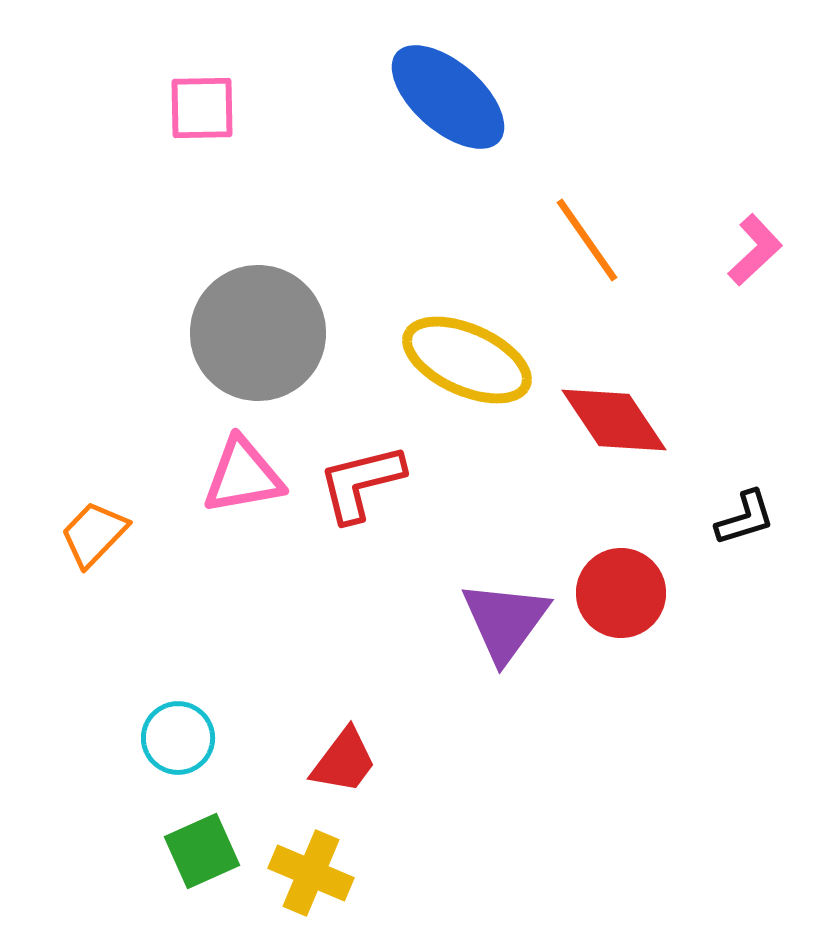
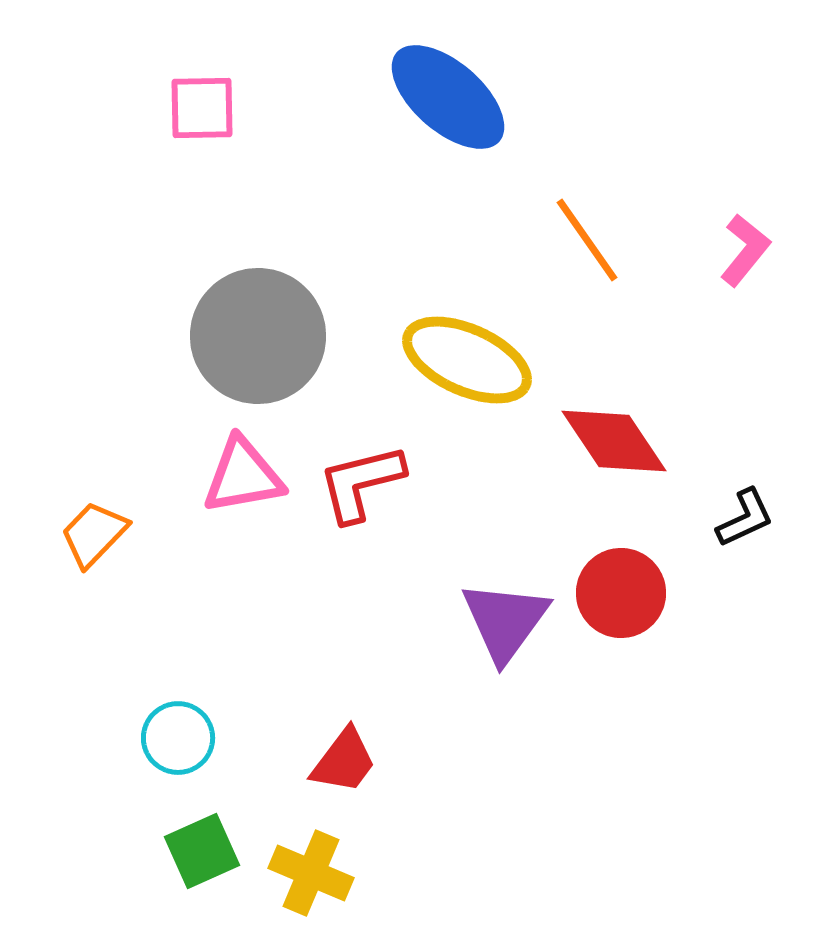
pink L-shape: moved 10 px left; rotated 8 degrees counterclockwise
gray circle: moved 3 px down
red diamond: moved 21 px down
black L-shape: rotated 8 degrees counterclockwise
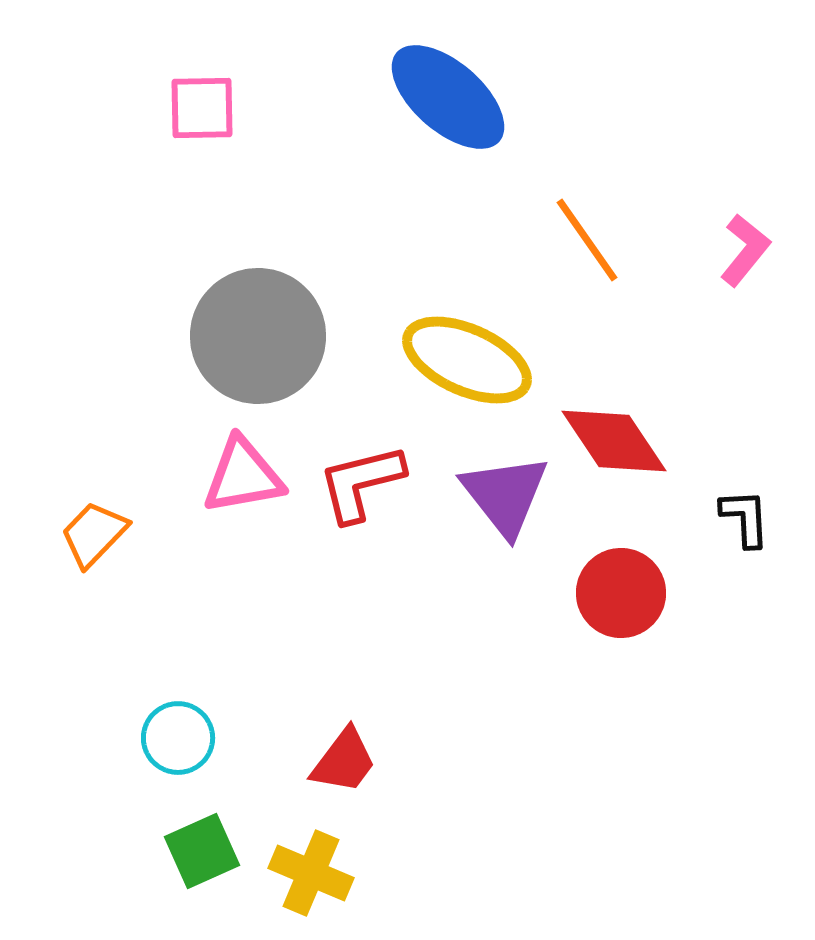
black L-shape: rotated 68 degrees counterclockwise
purple triangle: moved 126 px up; rotated 14 degrees counterclockwise
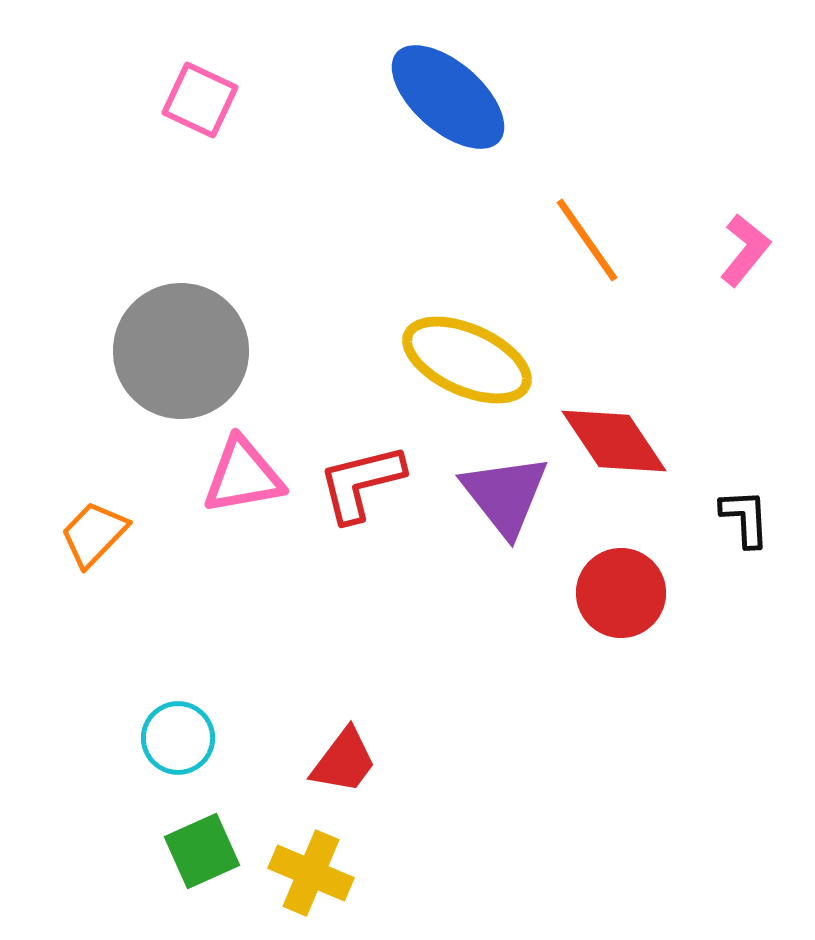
pink square: moved 2 px left, 8 px up; rotated 26 degrees clockwise
gray circle: moved 77 px left, 15 px down
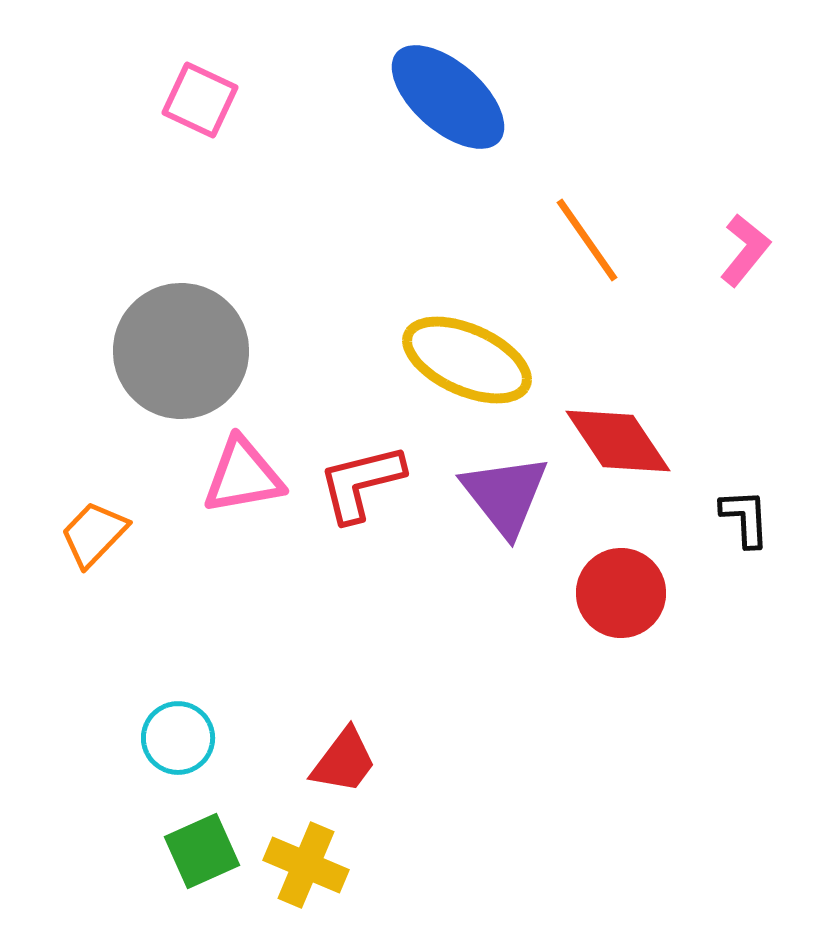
red diamond: moved 4 px right
yellow cross: moved 5 px left, 8 px up
